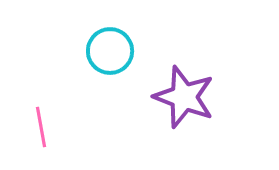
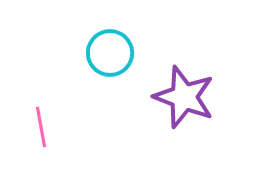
cyan circle: moved 2 px down
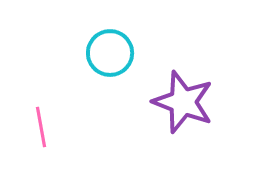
purple star: moved 1 px left, 5 px down
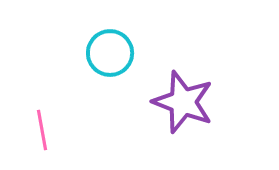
pink line: moved 1 px right, 3 px down
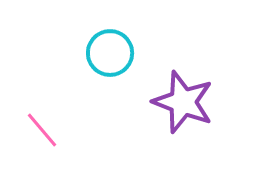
pink line: rotated 30 degrees counterclockwise
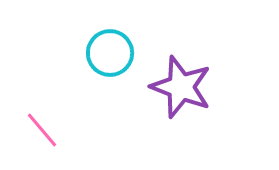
purple star: moved 2 px left, 15 px up
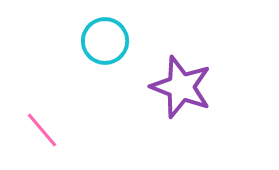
cyan circle: moved 5 px left, 12 px up
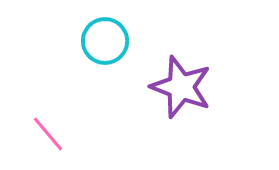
pink line: moved 6 px right, 4 px down
